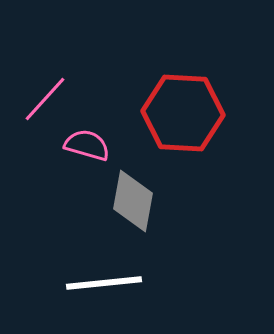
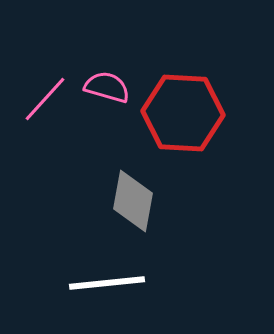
pink semicircle: moved 20 px right, 58 px up
white line: moved 3 px right
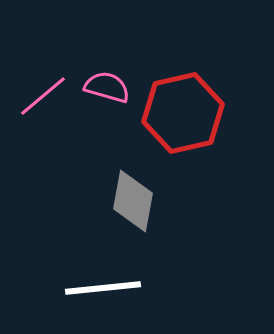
pink line: moved 2 px left, 3 px up; rotated 8 degrees clockwise
red hexagon: rotated 16 degrees counterclockwise
white line: moved 4 px left, 5 px down
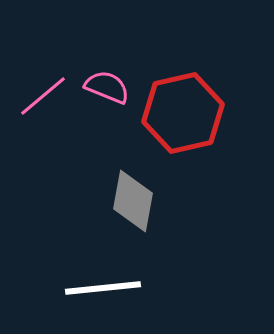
pink semicircle: rotated 6 degrees clockwise
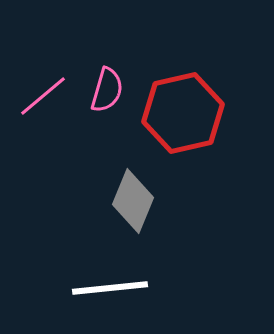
pink semicircle: moved 3 px down; rotated 84 degrees clockwise
gray diamond: rotated 12 degrees clockwise
white line: moved 7 px right
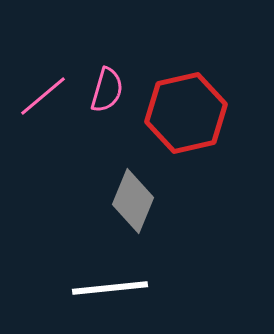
red hexagon: moved 3 px right
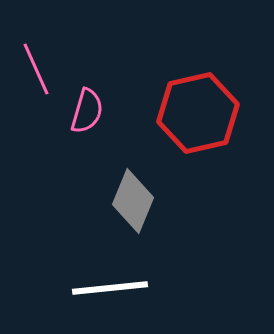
pink semicircle: moved 20 px left, 21 px down
pink line: moved 7 px left, 27 px up; rotated 74 degrees counterclockwise
red hexagon: moved 12 px right
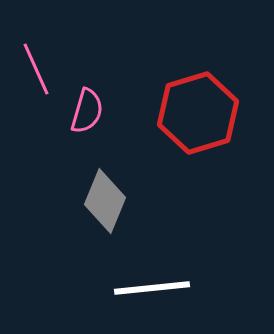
red hexagon: rotated 4 degrees counterclockwise
gray diamond: moved 28 px left
white line: moved 42 px right
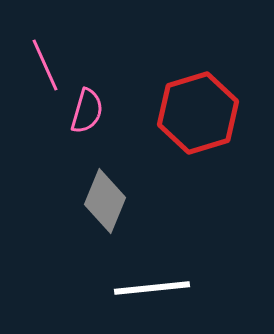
pink line: moved 9 px right, 4 px up
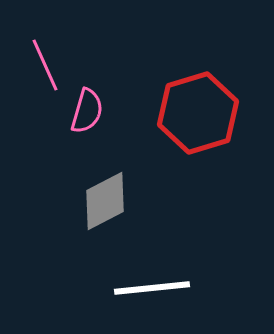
gray diamond: rotated 40 degrees clockwise
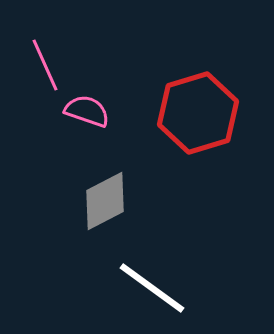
pink semicircle: rotated 87 degrees counterclockwise
white line: rotated 42 degrees clockwise
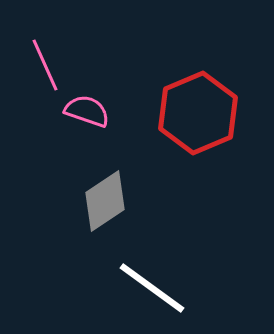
red hexagon: rotated 6 degrees counterclockwise
gray diamond: rotated 6 degrees counterclockwise
